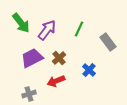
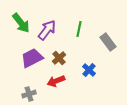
green line: rotated 14 degrees counterclockwise
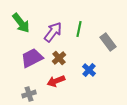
purple arrow: moved 6 px right, 2 px down
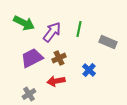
green arrow: moved 3 px right; rotated 25 degrees counterclockwise
purple arrow: moved 1 px left
gray rectangle: rotated 30 degrees counterclockwise
brown cross: rotated 16 degrees clockwise
red arrow: rotated 12 degrees clockwise
gray cross: rotated 16 degrees counterclockwise
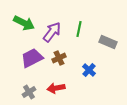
red arrow: moved 7 px down
gray cross: moved 2 px up
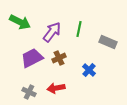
green arrow: moved 4 px left, 1 px up
gray cross: rotated 32 degrees counterclockwise
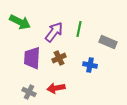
purple arrow: moved 2 px right
purple trapezoid: rotated 60 degrees counterclockwise
blue cross: moved 1 px right, 5 px up; rotated 32 degrees counterclockwise
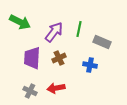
gray rectangle: moved 6 px left
gray cross: moved 1 px right, 1 px up
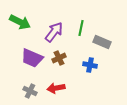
green line: moved 2 px right, 1 px up
purple trapezoid: rotated 70 degrees counterclockwise
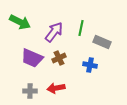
gray cross: rotated 24 degrees counterclockwise
